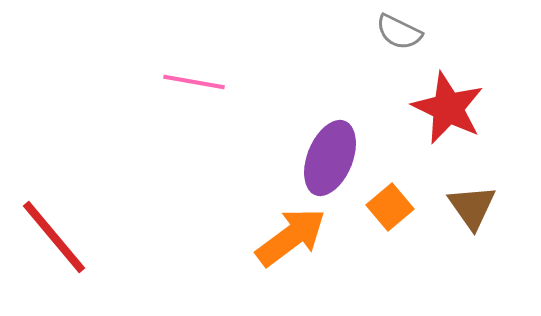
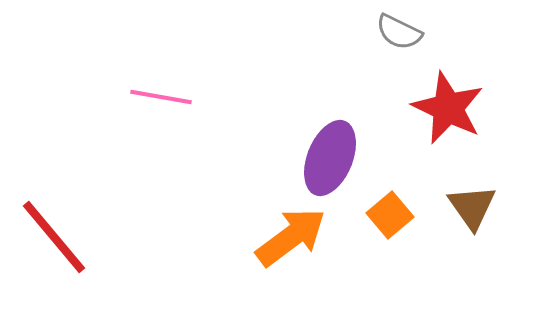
pink line: moved 33 px left, 15 px down
orange square: moved 8 px down
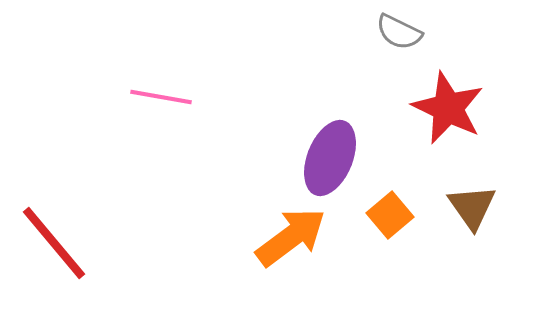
red line: moved 6 px down
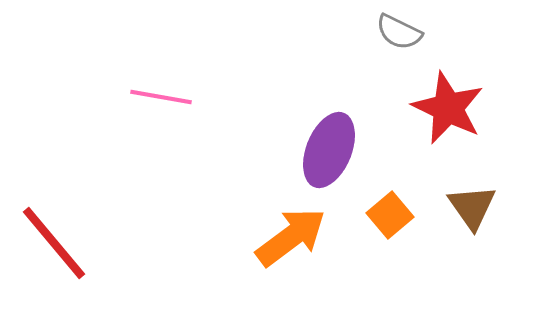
purple ellipse: moved 1 px left, 8 px up
